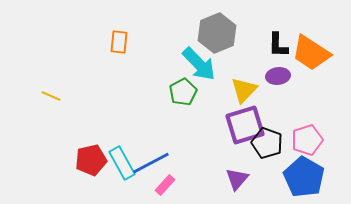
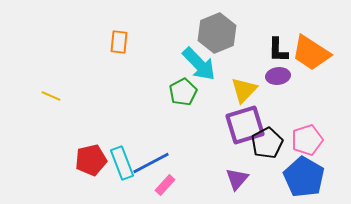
black L-shape: moved 5 px down
black pentagon: rotated 24 degrees clockwise
cyan rectangle: rotated 8 degrees clockwise
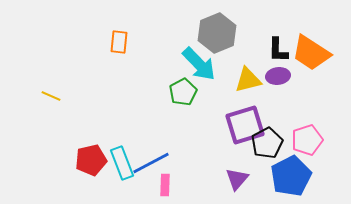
yellow triangle: moved 4 px right, 10 px up; rotated 32 degrees clockwise
blue pentagon: moved 13 px left, 1 px up; rotated 15 degrees clockwise
pink rectangle: rotated 40 degrees counterclockwise
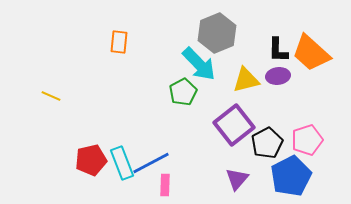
orange trapezoid: rotated 9 degrees clockwise
yellow triangle: moved 2 px left
purple square: moved 11 px left; rotated 21 degrees counterclockwise
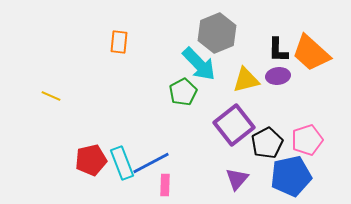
blue pentagon: rotated 15 degrees clockwise
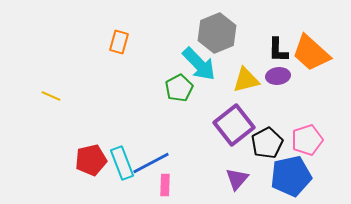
orange rectangle: rotated 10 degrees clockwise
green pentagon: moved 4 px left, 4 px up
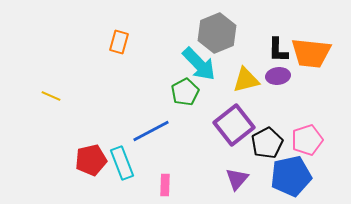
orange trapezoid: rotated 36 degrees counterclockwise
green pentagon: moved 6 px right, 4 px down
blue line: moved 32 px up
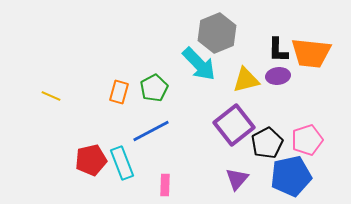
orange rectangle: moved 50 px down
green pentagon: moved 31 px left, 4 px up
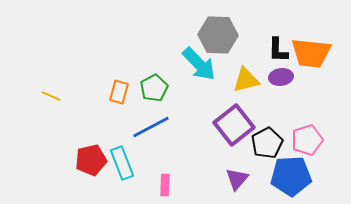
gray hexagon: moved 1 px right, 2 px down; rotated 24 degrees clockwise
purple ellipse: moved 3 px right, 1 px down
blue line: moved 4 px up
blue pentagon: rotated 9 degrees clockwise
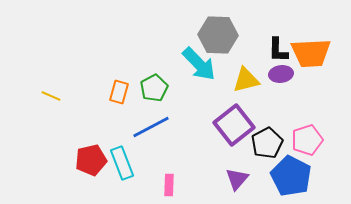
orange trapezoid: rotated 9 degrees counterclockwise
purple ellipse: moved 3 px up
blue pentagon: rotated 30 degrees clockwise
pink rectangle: moved 4 px right
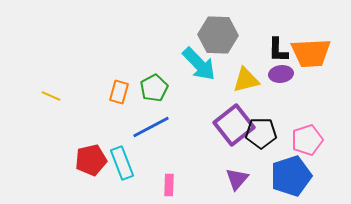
black pentagon: moved 6 px left, 10 px up; rotated 28 degrees clockwise
blue pentagon: rotated 27 degrees clockwise
